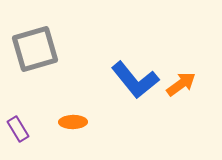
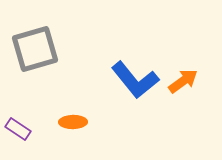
orange arrow: moved 2 px right, 3 px up
purple rectangle: rotated 25 degrees counterclockwise
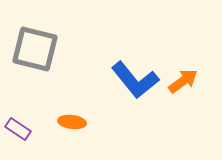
gray square: rotated 30 degrees clockwise
orange ellipse: moved 1 px left; rotated 8 degrees clockwise
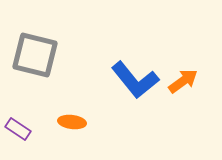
gray square: moved 6 px down
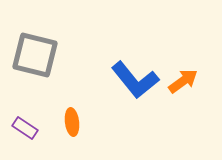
orange ellipse: rotated 76 degrees clockwise
purple rectangle: moved 7 px right, 1 px up
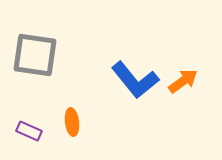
gray square: rotated 6 degrees counterclockwise
purple rectangle: moved 4 px right, 3 px down; rotated 10 degrees counterclockwise
